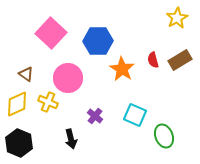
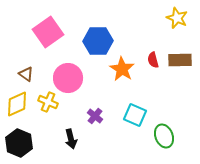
yellow star: rotated 20 degrees counterclockwise
pink square: moved 3 px left, 1 px up; rotated 12 degrees clockwise
brown rectangle: rotated 30 degrees clockwise
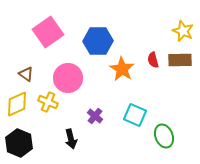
yellow star: moved 6 px right, 13 px down
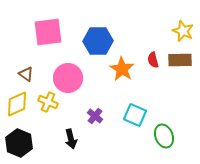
pink square: rotated 28 degrees clockwise
